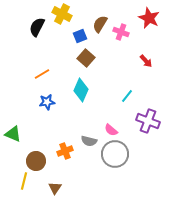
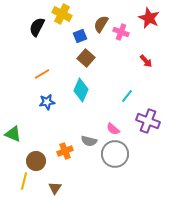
brown semicircle: moved 1 px right
pink semicircle: moved 2 px right, 1 px up
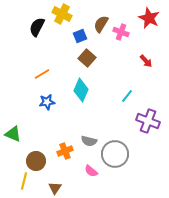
brown square: moved 1 px right
pink semicircle: moved 22 px left, 42 px down
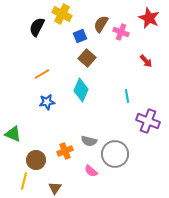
cyan line: rotated 48 degrees counterclockwise
brown circle: moved 1 px up
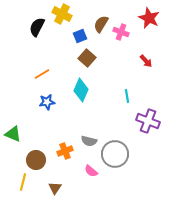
yellow line: moved 1 px left, 1 px down
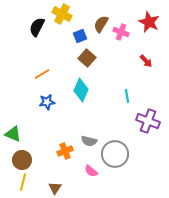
red star: moved 4 px down
brown circle: moved 14 px left
